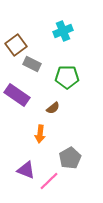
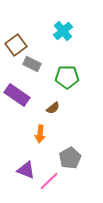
cyan cross: rotated 18 degrees counterclockwise
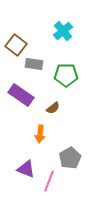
brown square: rotated 15 degrees counterclockwise
gray rectangle: moved 2 px right; rotated 18 degrees counterclockwise
green pentagon: moved 1 px left, 2 px up
purple rectangle: moved 4 px right
purple triangle: moved 1 px up
pink line: rotated 25 degrees counterclockwise
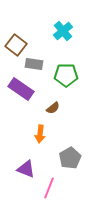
purple rectangle: moved 6 px up
pink line: moved 7 px down
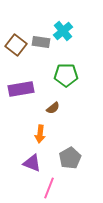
gray rectangle: moved 7 px right, 22 px up
purple rectangle: rotated 45 degrees counterclockwise
purple triangle: moved 6 px right, 6 px up
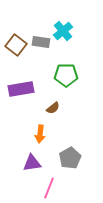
purple triangle: rotated 30 degrees counterclockwise
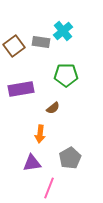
brown square: moved 2 px left, 1 px down; rotated 15 degrees clockwise
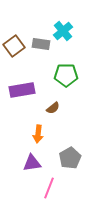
gray rectangle: moved 2 px down
purple rectangle: moved 1 px right, 1 px down
orange arrow: moved 2 px left
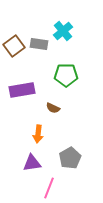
gray rectangle: moved 2 px left
brown semicircle: rotated 64 degrees clockwise
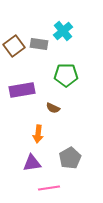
pink line: rotated 60 degrees clockwise
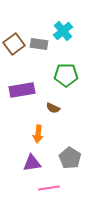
brown square: moved 2 px up
gray pentagon: rotated 10 degrees counterclockwise
